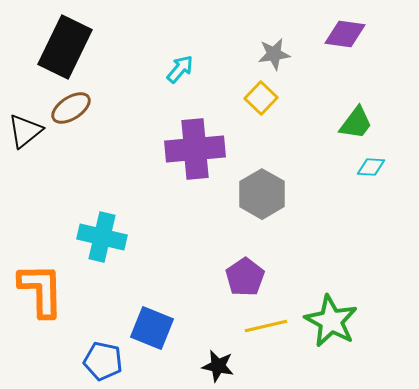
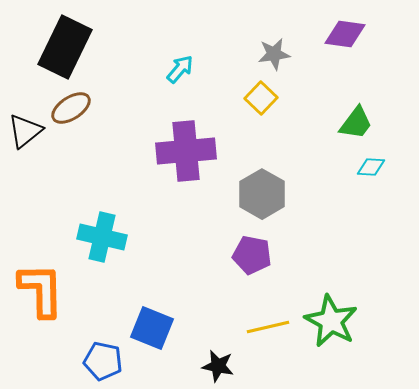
purple cross: moved 9 px left, 2 px down
purple pentagon: moved 7 px right, 22 px up; rotated 27 degrees counterclockwise
yellow line: moved 2 px right, 1 px down
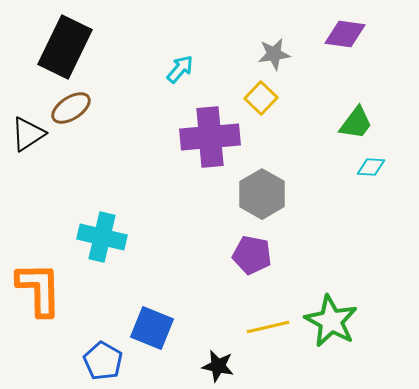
black triangle: moved 3 px right, 3 px down; rotated 6 degrees clockwise
purple cross: moved 24 px right, 14 px up
orange L-shape: moved 2 px left, 1 px up
blue pentagon: rotated 18 degrees clockwise
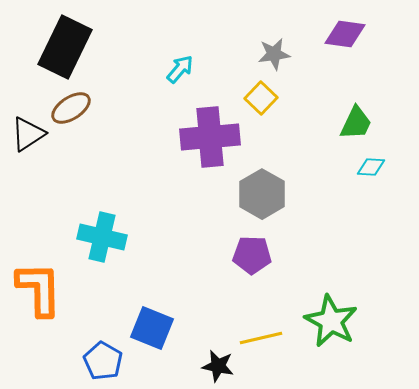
green trapezoid: rotated 12 degrees counterclockwise
purple pentagon: rotated 9 degrees counterclockwise
yellow line: moved 7 px left, 11 px down
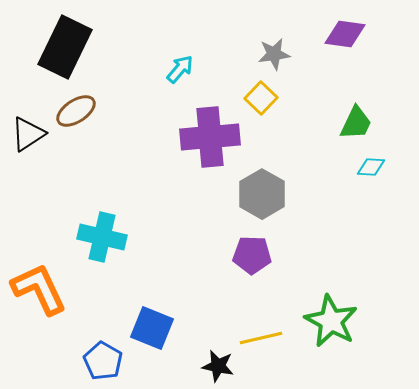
brown ellipse: moved 5 px right, 3 px down
orange L-shape: rotated 24 degrees counterclockwise
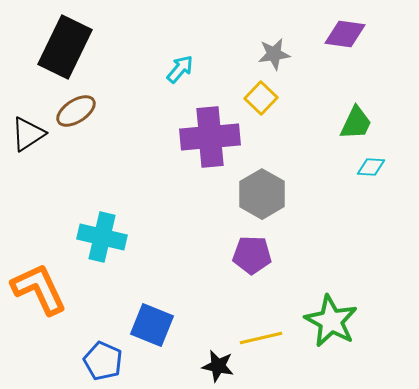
blue square: moved 3 px up
blue pentagon: rotated 6 degrees counterclockwise
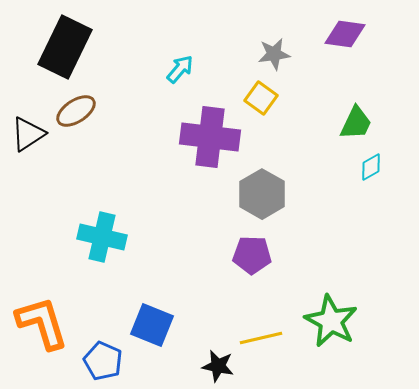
yellow square: rotated 8 degrees counterclockwise
purple cross: rotated 12 degrees clockwise
cyan diamond: rotated 32 degrees counterclockwise
orange L-shape: moved 3 px right, 34 px down; rotated 8 degrees clockwise
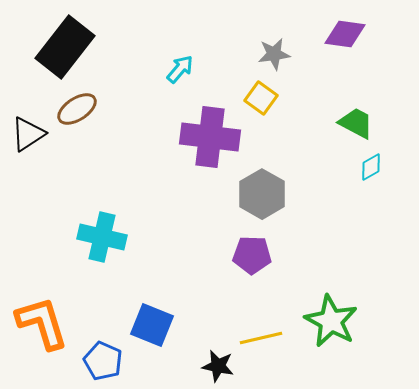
black rectangle: rotated 12 degrees clockwise
brown ellipse: moved 1 px right, 2 px up
green trapezoid: rotated 87 degrees counterclockwise
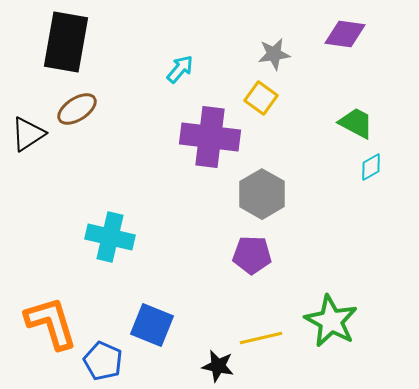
black rectangle: moved 1 px right, 5 px up; rotated 28 degrees counterclockwise
cyan cross: moved 8 px right
orange L-shape: moved 9 px right
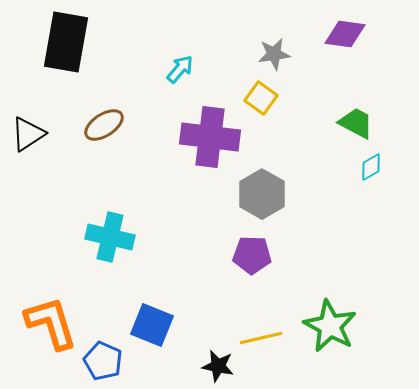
brown ellipse: moved 27 px right, 16 px down
green star: moved 1 px left, 5 px down
